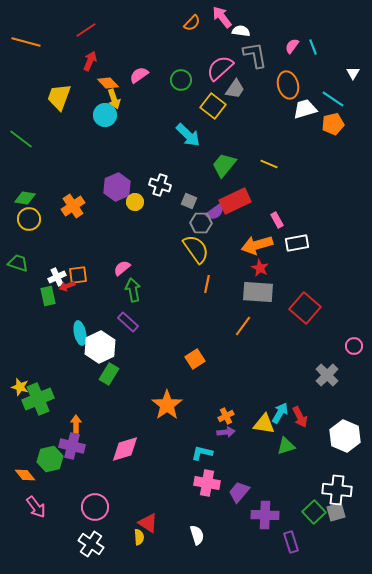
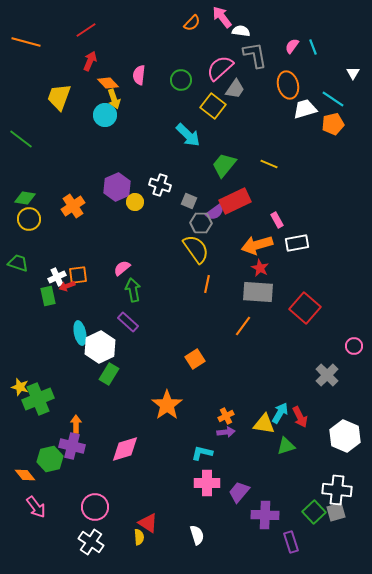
pink semicircle at (139, 75): rotated 48 degrees counterclockwise
pink cross at (207, 483): rotated 10 degrees counterclockwise
white cross at (91, 544): moved 2 px up
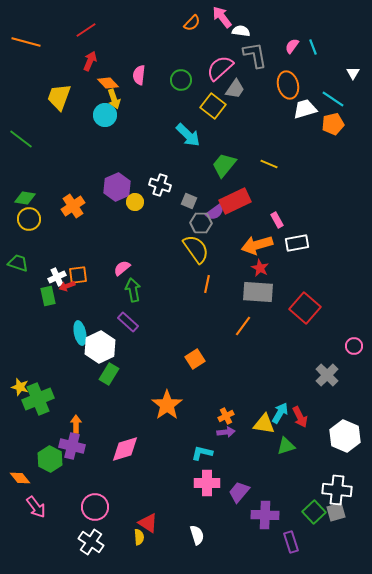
green hexagon at (50, 459): rotated 20 degrees counterclockwise
orange diamond at (25, 475): moved 5 px left, 3 px down
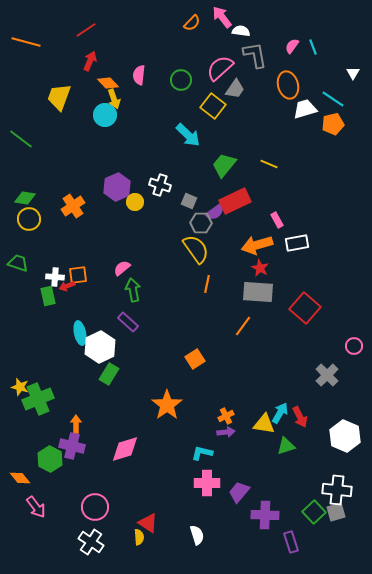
white cross at (57, 277): moved 2 px left; rotated 30 degrees clockwise
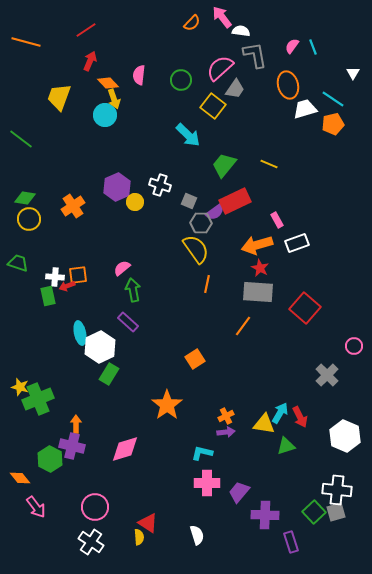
white rectangle at (297, 243): rotated 10 degrees counterclockwise
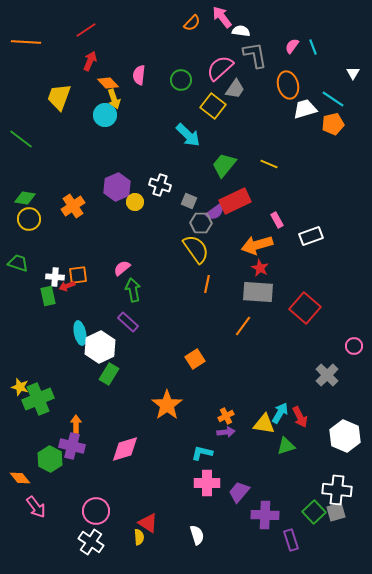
orange line at (26, 42): rotated 12 degrees counterclockwise
white rectangle at (297, 243): moved 14 px right, 7 px up
pink circle at (95, 507): moved 1 px right, 4 px down
purple rectangle at (291, 542): moved 2 px up
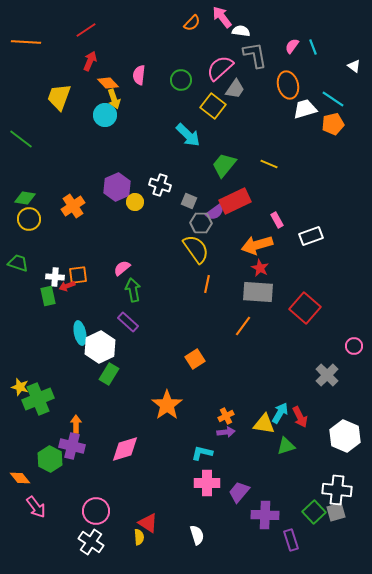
white triangle at (353, 73): moved 1 px right, 7 px up; rotated 24 degrees counterclockwise
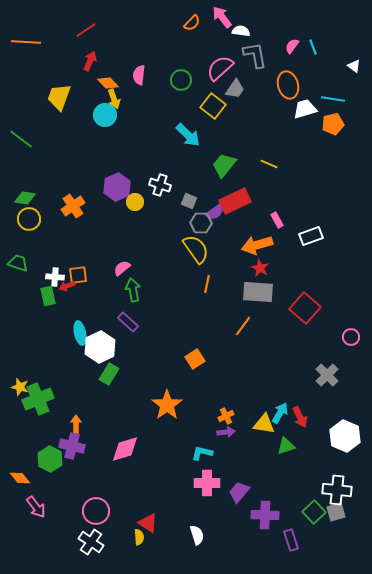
cyan line at (333, 99): rotated 25 degrees counterclockwise
pink circle at (354, 346): moved 3 px left, 9 px up
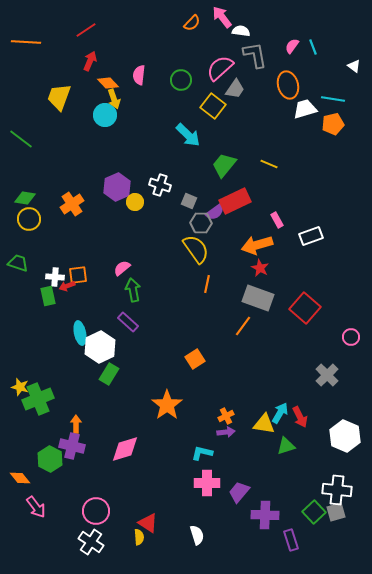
orange cross at (73, 206): moved 1 px left, 2 px up
gray rectangle at (258, 292): moved 6 px down; rotated 16 degrees clockwise
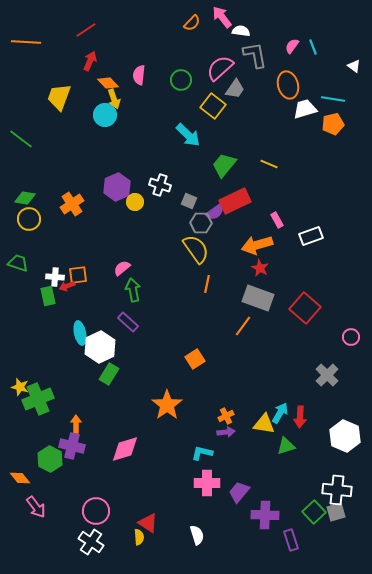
red arrow at (300, 417): rotated 30 degrees clockwise
